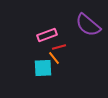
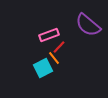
pink rectangle: moved 2 px right
red line: rotated 32 degrees counterclockwise
cyan square: rotated 24 degrees counterclockwise
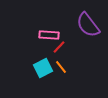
purple semicircle: rotated 12 degrees clockwise
pink rectangle: rotated 24 degrees clockwise
orange line: moved 7 px right, 9 px down
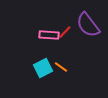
red line: moved 6 px right, 15 px up
orange line: rotated 16 degrees counterclockwise
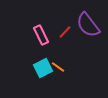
pink rectangle: moved 8 px left; rotated 60 degrees clockwise
orange line: moved 3 px left
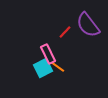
pink rectangle: moved 7 px right, 19 px down
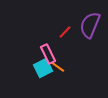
purple semicircle: moved 2 px right; rotated 60 degrees clockwise
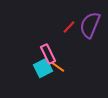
red line: moved 4 px right, 5 px up
